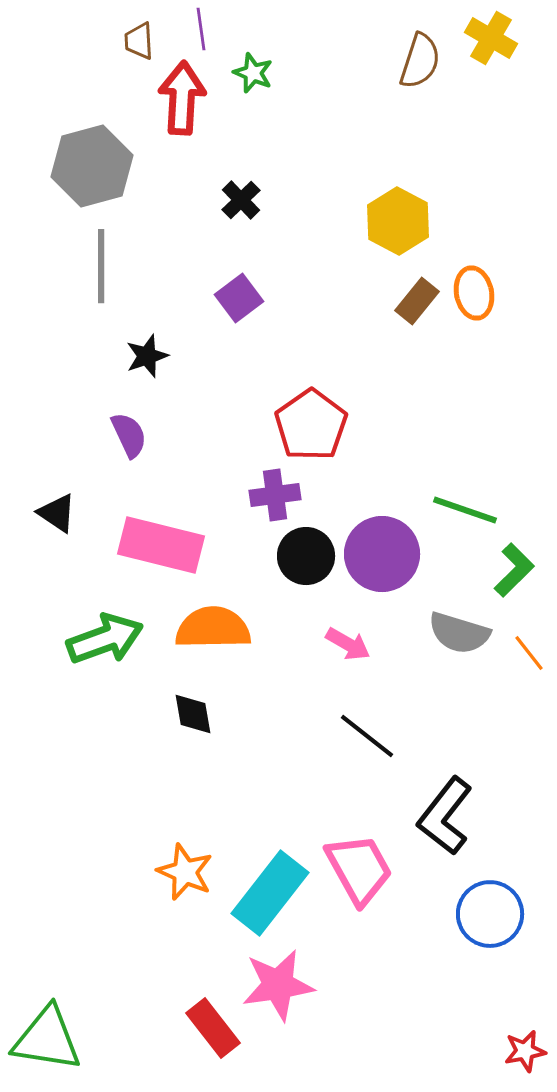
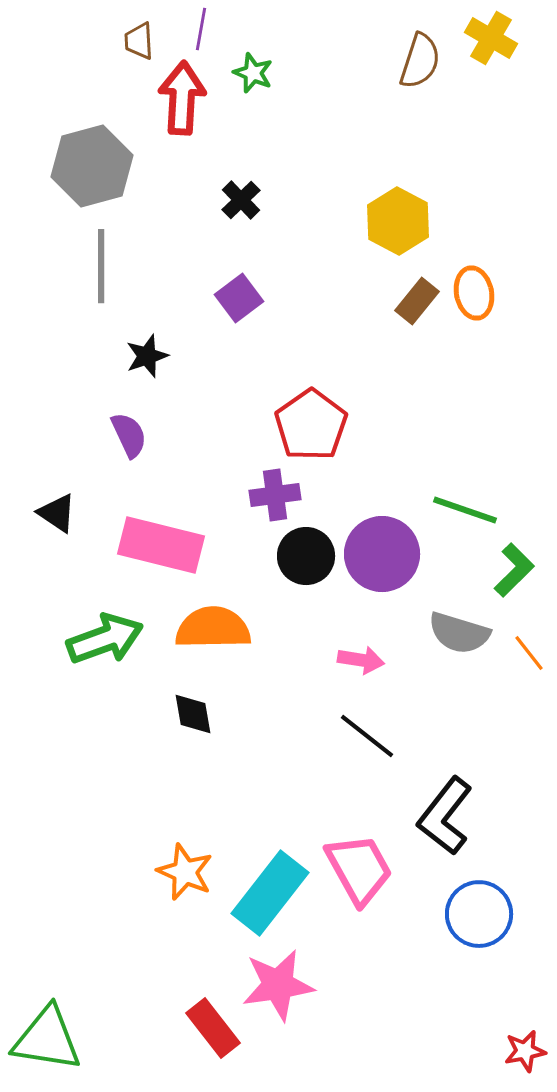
purple line: rotated 18 degrees clockwise
pink arrow: moved 13 px right, 16 px down; rotated 21 degrees counterclockwise
blue circle: moved 11 px left
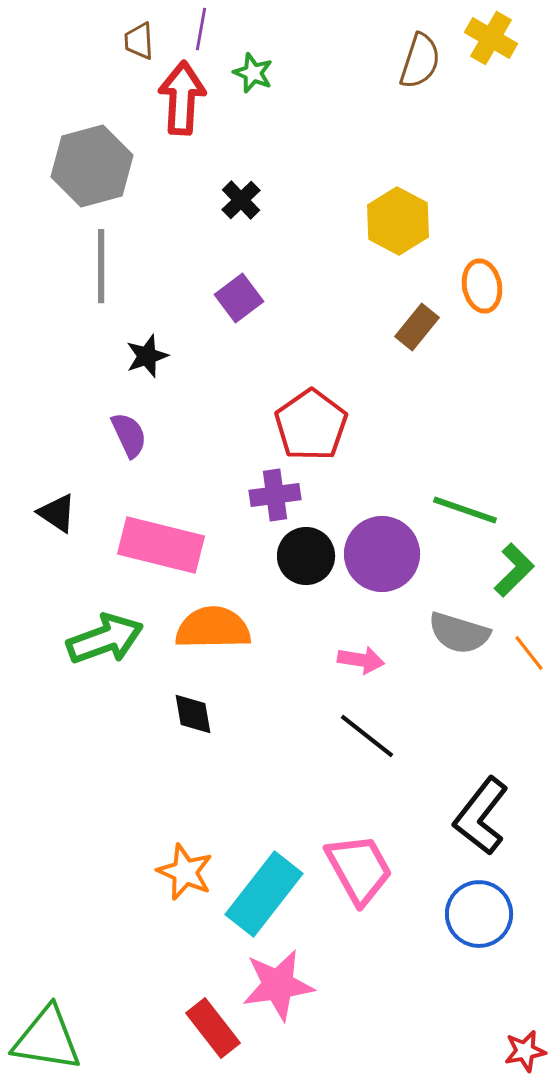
orange ellipse: moved 8 px right, 7 px up
brown rectangle: moved 26 px down
black L-shape: moved 36 px right
cyan rectangle: moved 6 px left, 1 px down
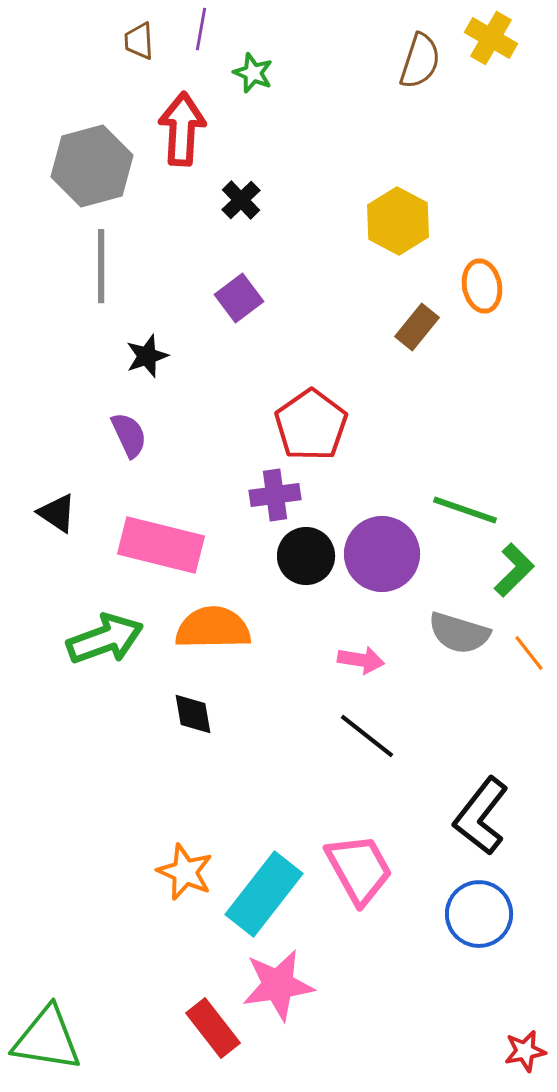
red arrow: moved 31 px down
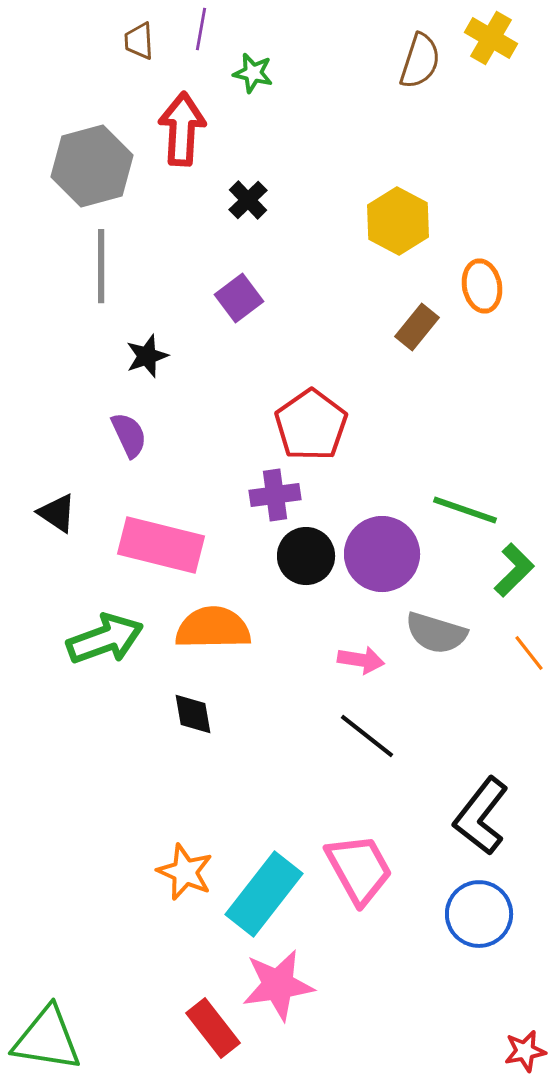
green star: rotated 9 degrees counterclockwise
black cross: moved 7 px right
gray semicircle: moved 23 px left
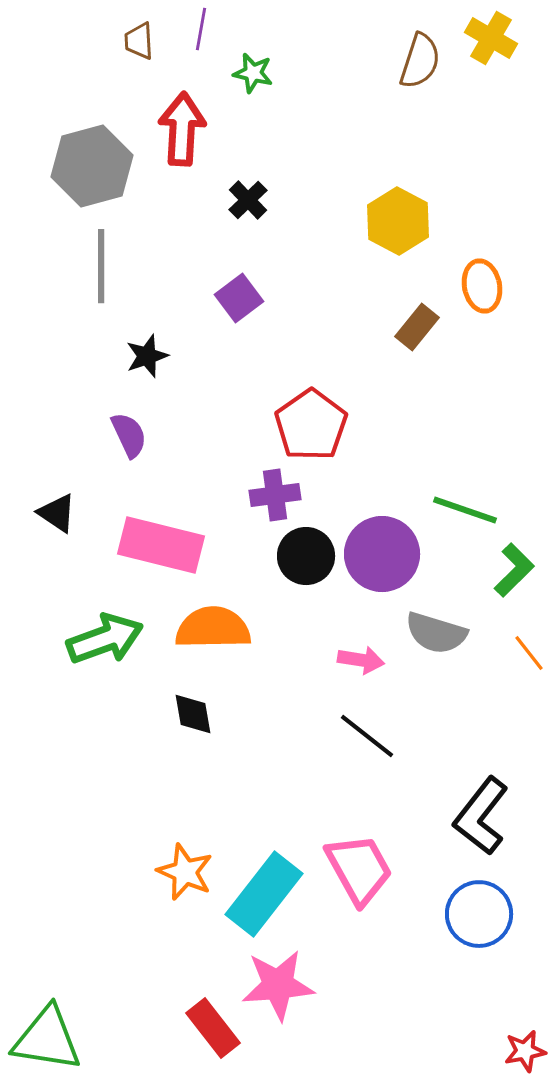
pink star: rotated 4 degrees clockwise
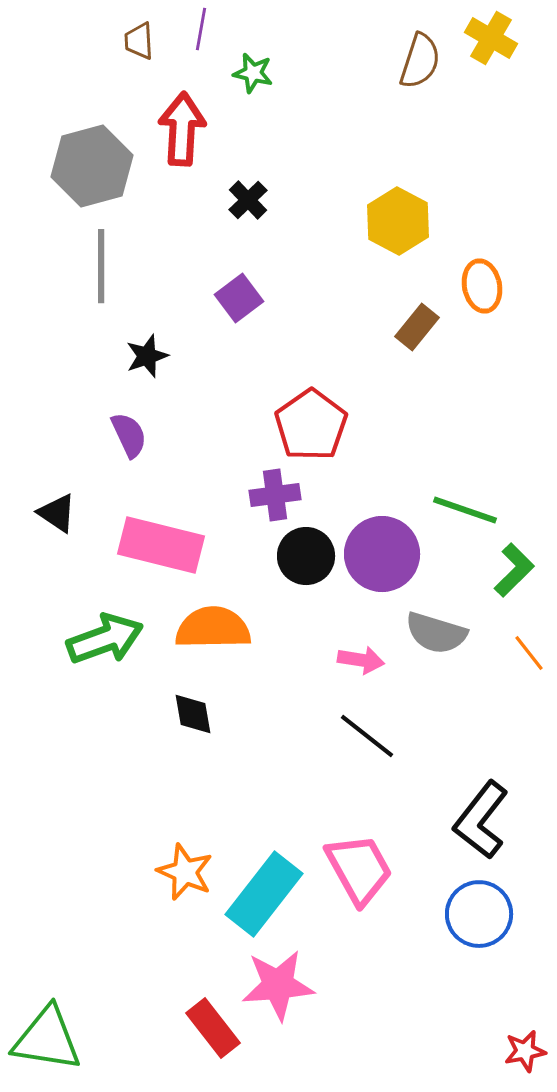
black L-shape: moved 4 px down
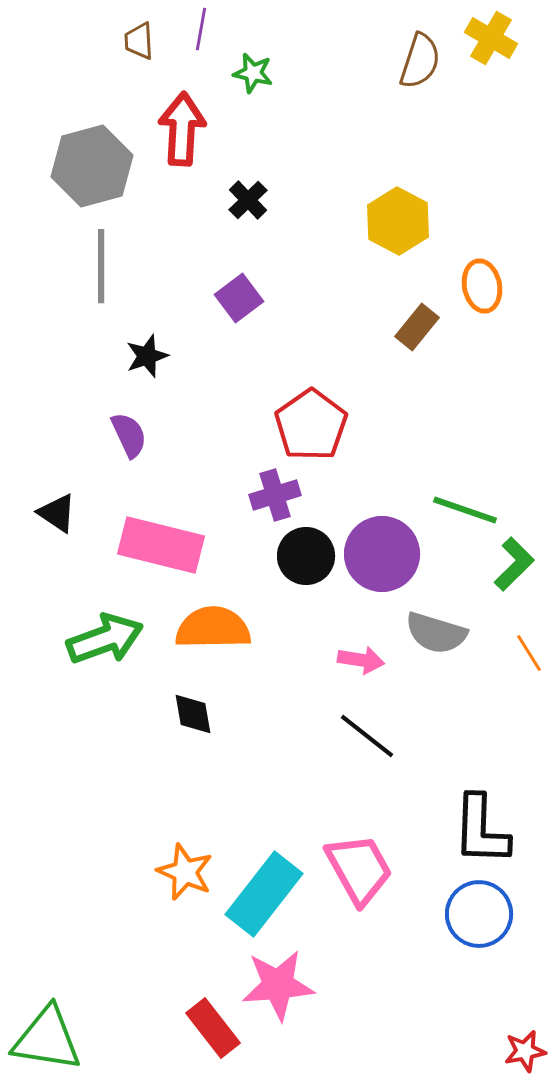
purple cross: rotated 9 degrees counterclockwise
green L-shape: moved 6 px up
orange line: rotated 6 degrees clockwise
black L-shape: moved 10 px down; rotated 36 degrees counterclockwise
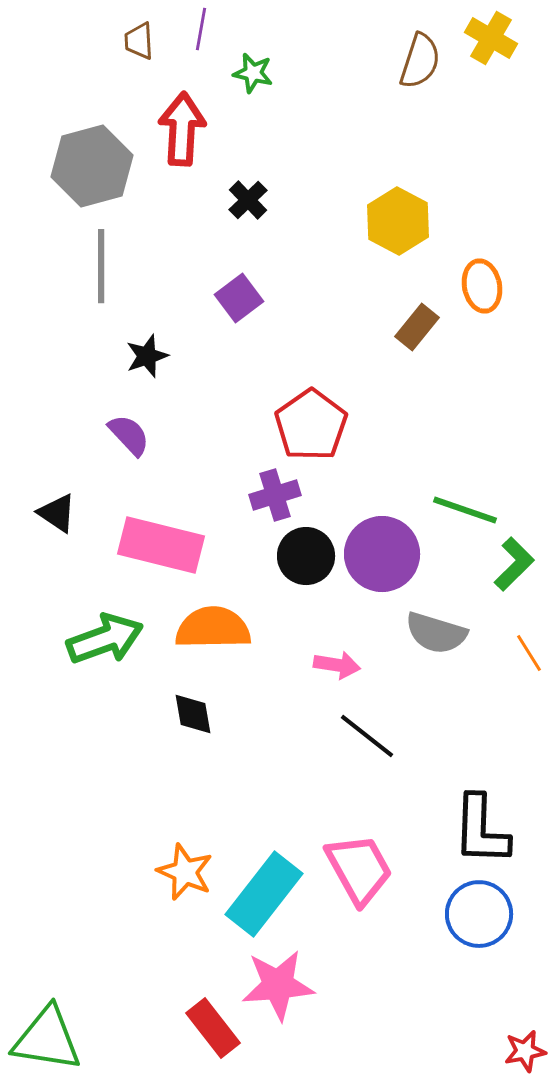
purple semicircle: rotated 18 degrees counterclockwise
pink arrow: moved 24 px left, 5 px down
